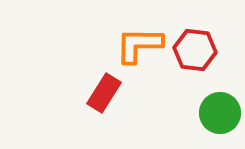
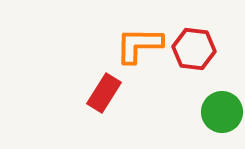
red hexagon: moved 1 px left, 1 px up
green circle: moved 2 px right, 1 px up
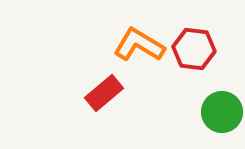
orange L-shape: rotated 30 degrees clockwise
red rectangle: rotated 18 degrees clockwise
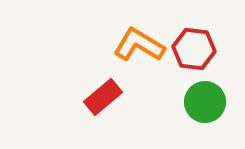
red rectangle: moved 1 px left, 4 px down
green circle: moved 17 px left, 10 px up
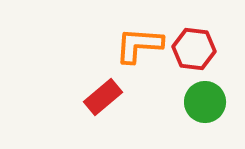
orange L-shape: rotated 27 degrees counterclockwise
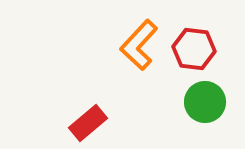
orange L-shape: rotated 51 degrees counterclockwise
red rectangle: moved 15 px left, 26 px down
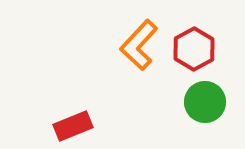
red hexagon: rotated 24 degrees clockwise
red rectangle: moved 15 px left, 3 px down; rotated 18 degrees clockwise
